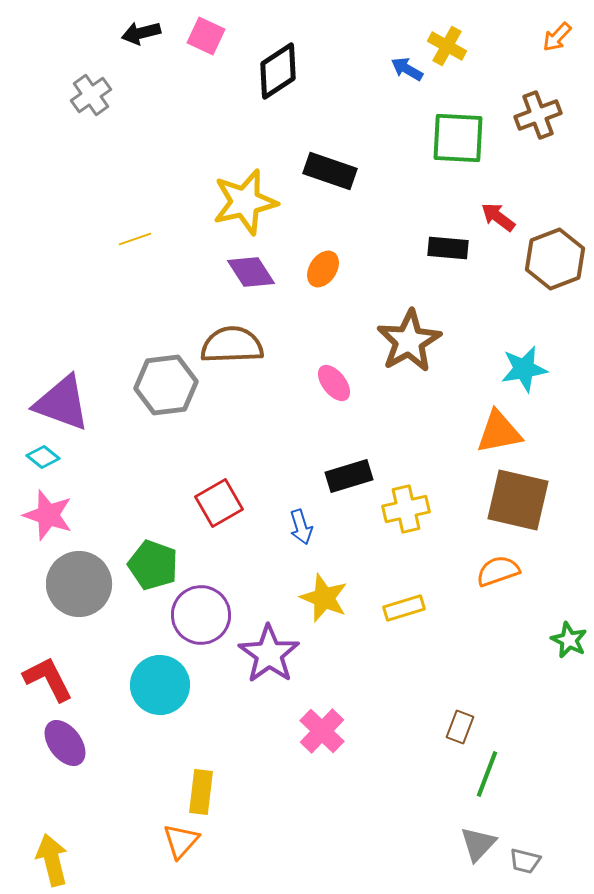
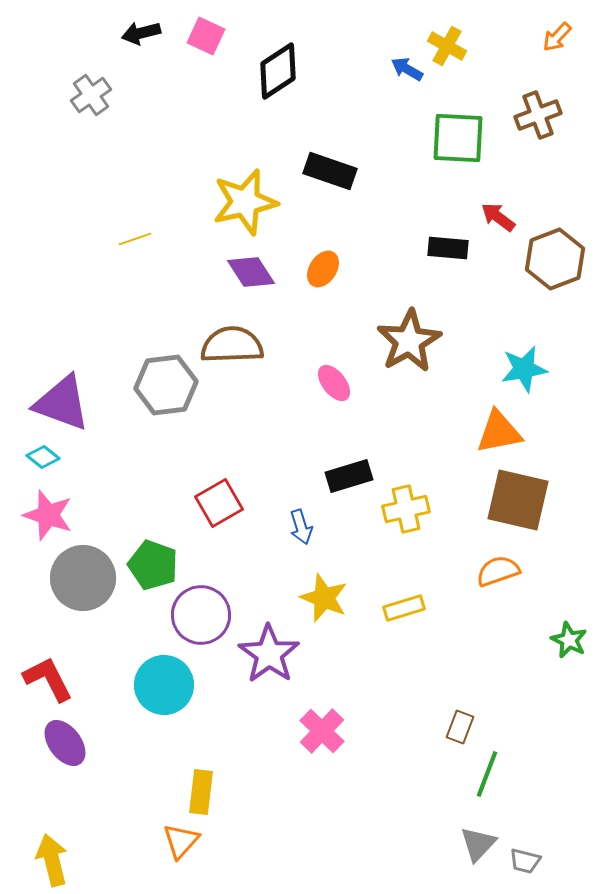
gray circle at (79, 584): moved 4 px right, 6 px up
cyan circle at (160, 685): moved 4 px right
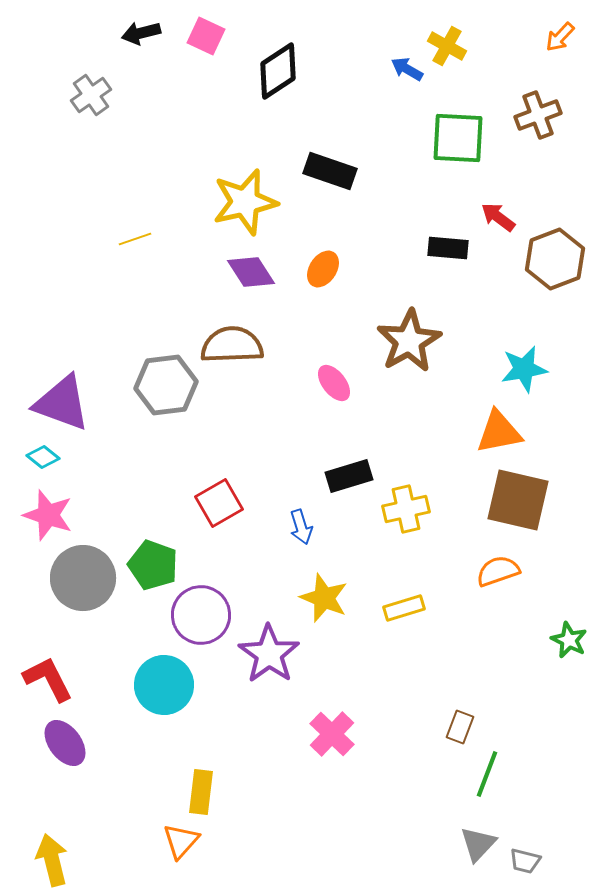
orange arrow at (557, 37): moved 3 px right
pink cross at (322, 731): moved 10 px right, 3 px down
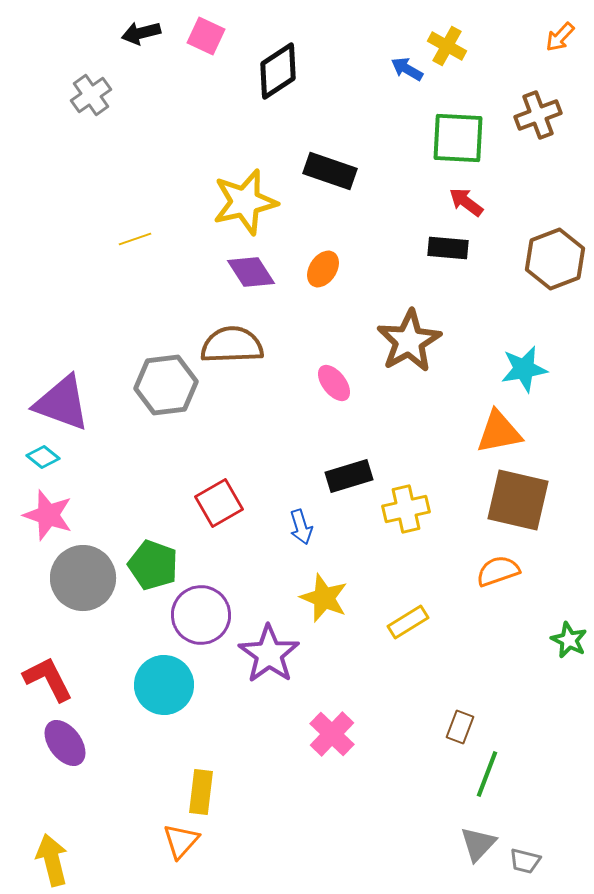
red arrow at (498, 217): moved 32 px left, 15 px up
yellow rectangle at (404, 608): moved 4 px right, 14 px down; rotated 15 degrees counterclockwise
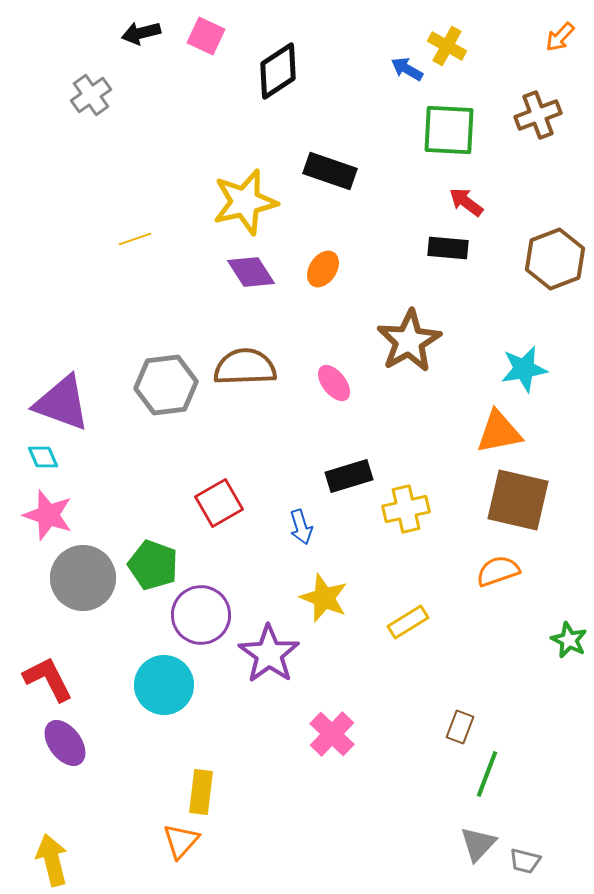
green square at (458, 138): moved 9 px left, 8 px up
brown semicircle at (232, 345): moved 13 px right, 22 px down
cyan diamond at (43, 457): rotated 28 degrees clockwise
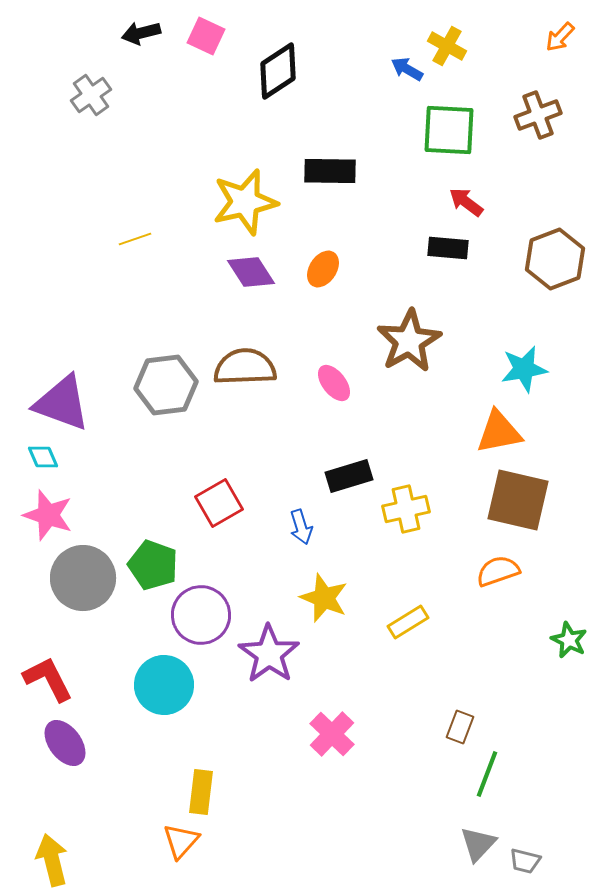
black rectangle at (330, 171): rotated 18 degrees counterclockwise
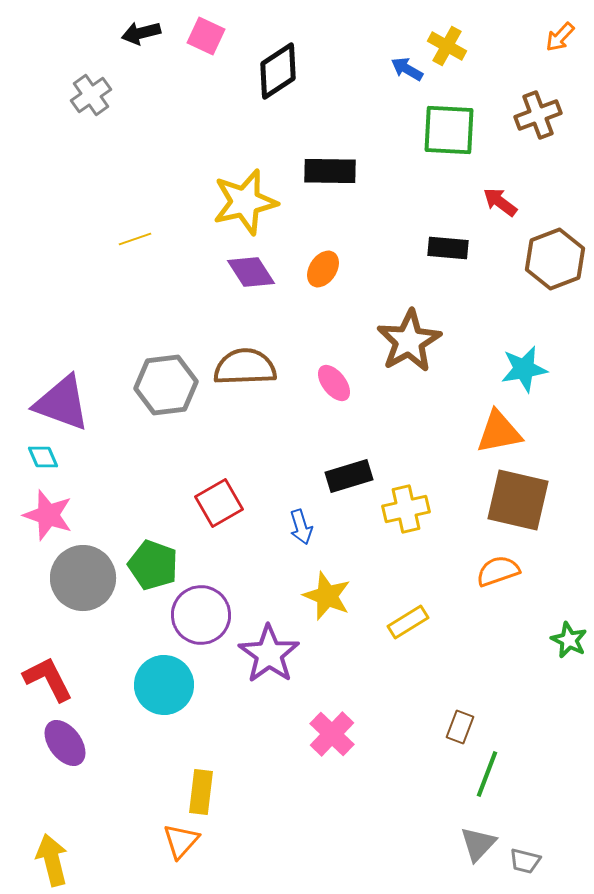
red arrow at (466, 202): moved 34 px right
yellow star at (324, 598): moved 3 px right, 2 px up
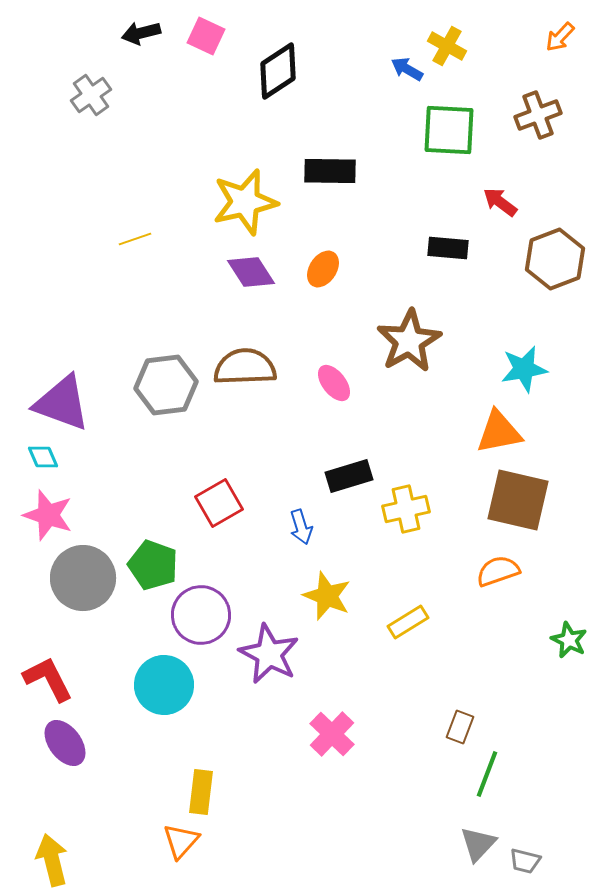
purple star at (269, 654): rotated 8 degrees counterclockwise
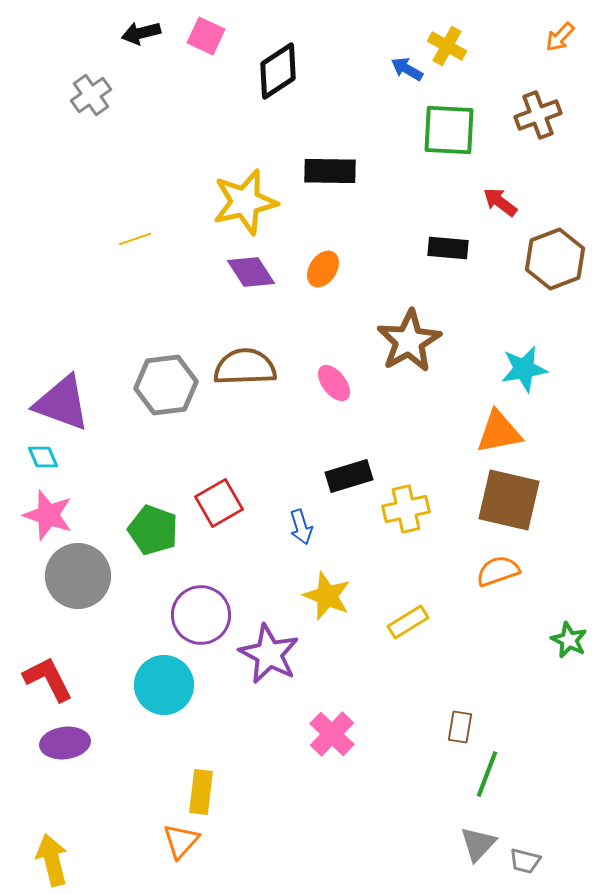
brown square at (518, 500): moved 9 px left
green pentagon at (153, 565): moved 35 px up
gray circle at (83, 578): moved 5 px left, 2 px up
brown rectangle at (460, 727): rotated 12 degrees counterclockwise
purple ellipse at (65, 743): rotated 60 degrees counterclockwise
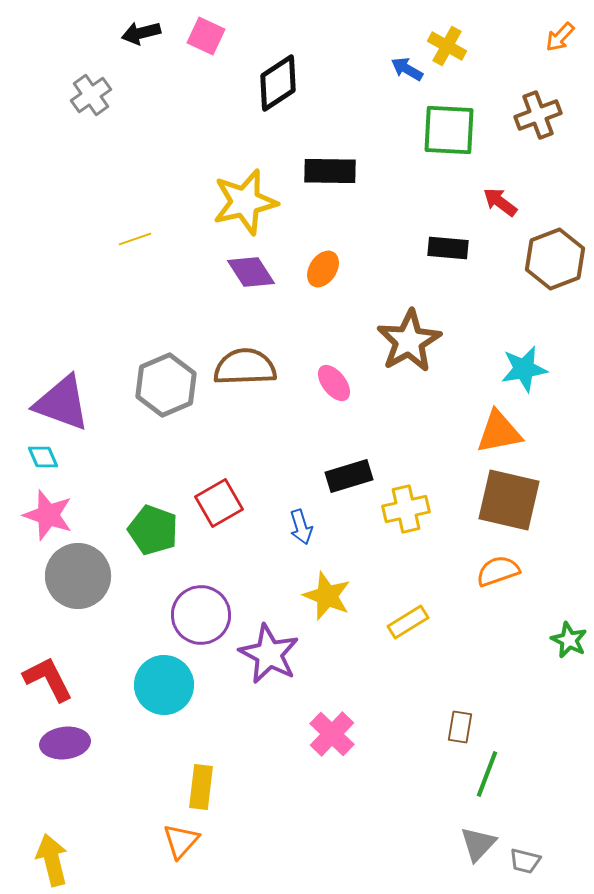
black diamond at (278, 71): moved 12 px down
gray hexagon at (166, 385): rotated 16 degrees counterclockwise
yellow rectangle at (201, 792): moved 5 px up
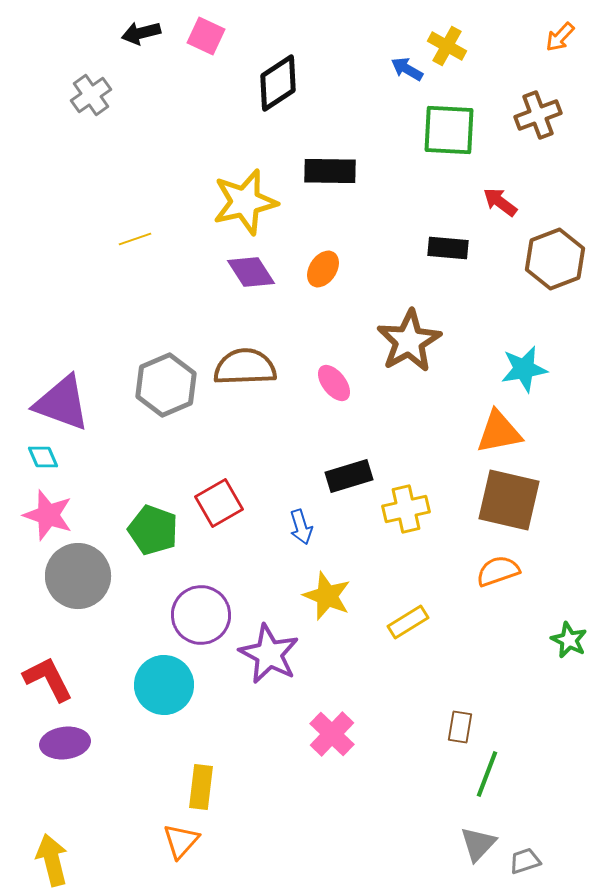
gray trapezoid at (525, 861): rotated 148 degrees clockwise
